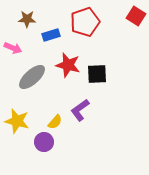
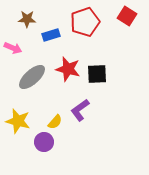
red square: moved 9 px left
red star: moved 4 px down
yellow star: moved 1 px right
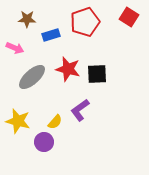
red square: moved 2 px right, 1 px down
pink arrow: moved 2 px right
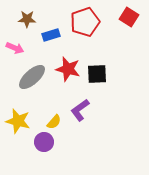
yellow semicircle: moved 1 px left
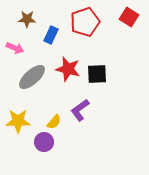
blue rectangle: rotated 48 degrees counterclockwise
yellow star: rotated 15 degrees counterclockwise
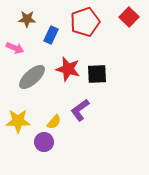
red square: rotated 12 degrees clockwise
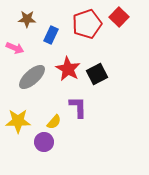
red square: moved 10 px left
red pentagon: moved 2 px right, 2 px down
red star: rotated 15 degrees clockwise
black square: rotated 25 degrees counterclockwise
purple L-shape: moved 2 px left, 3 px up; rotated 125 degrees clockwise
